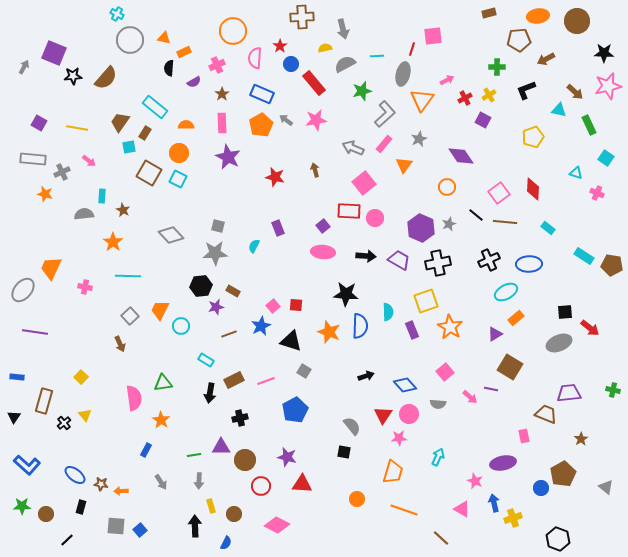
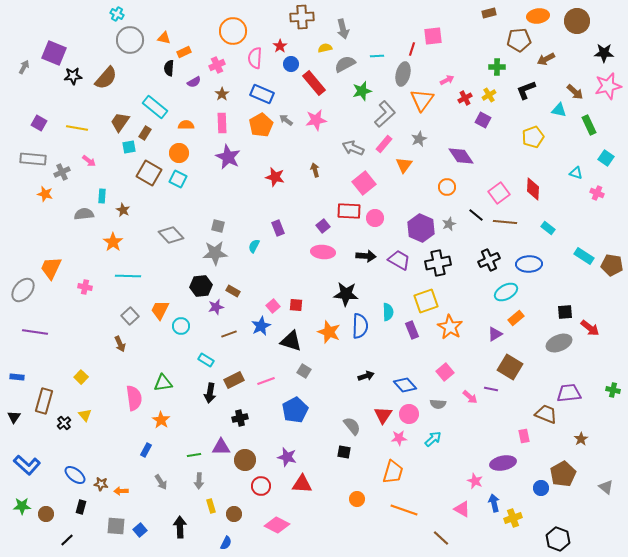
cyan arrow at (438, 457): moved 5 px left, 18 px up; rotated 24 degrees clockwise
black arrow at (195, 526): moved 15 px left, 1 px down
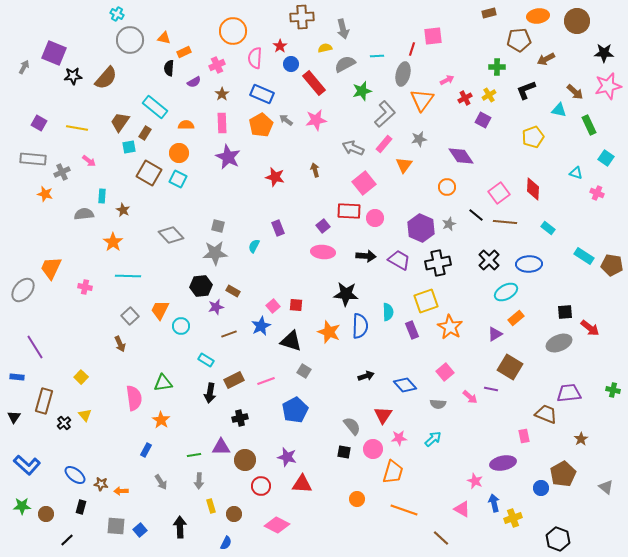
gray star at (419, 139): rotated 14 degrees clockwise
black cross at (489, 260): rotated 20 degrees counterclockwise
purple line at (35, 332): moved 15 px down; rotated 50 degrees clockwise
pink circle at (409, 414): moved 36 px left, 35 px down
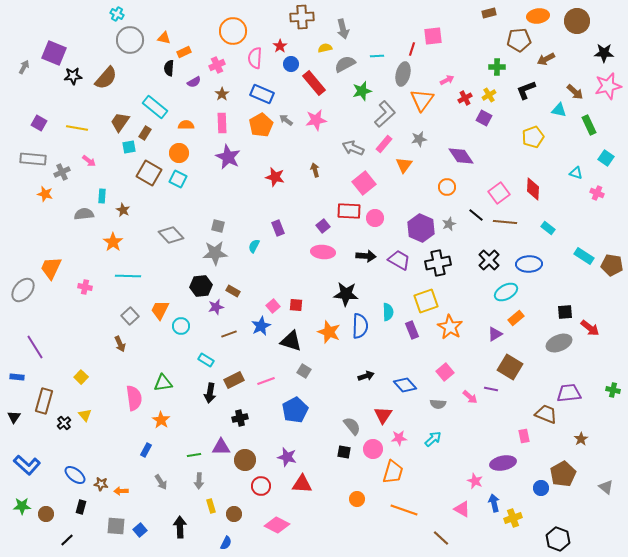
purple square at (483, 120): moved 1 px right, 2 px up
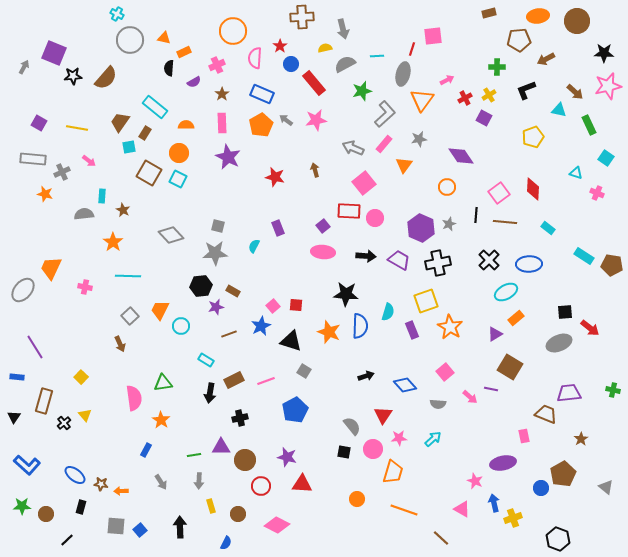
black line at (476, 215): rotated 56 degrees clockwise
cyan semicircle at (388, 312): rotated 18 degrees clockwise
brown circle at (234, 514): moved 4 px right
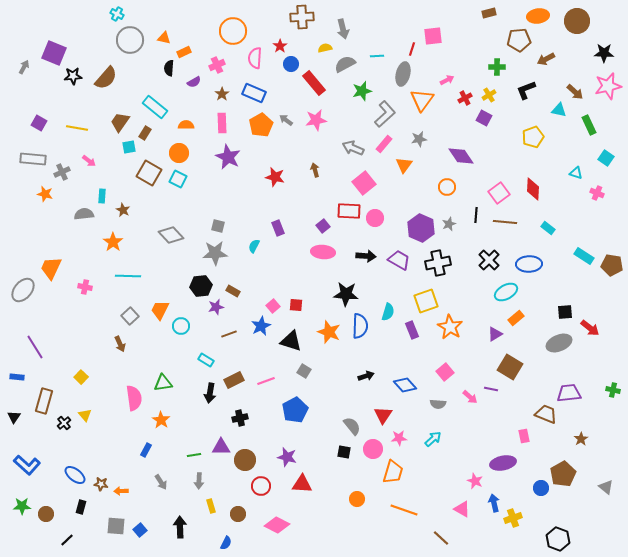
blue rectangle at (262, 94): moved 8 px left, 1 px up
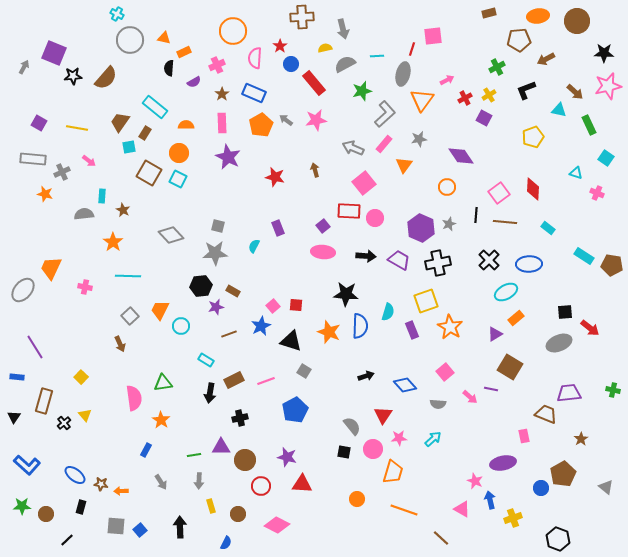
green cross at (497, 67): rotated 28 degrees counterclockwise
blue arrow at (494, 503): moved 4 px left, 3 px up
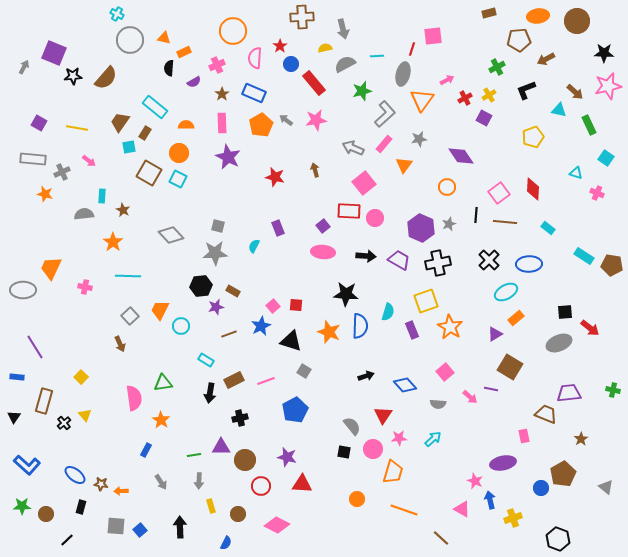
gray ellipse at (23, 290): rotated 50 degrees clockwise
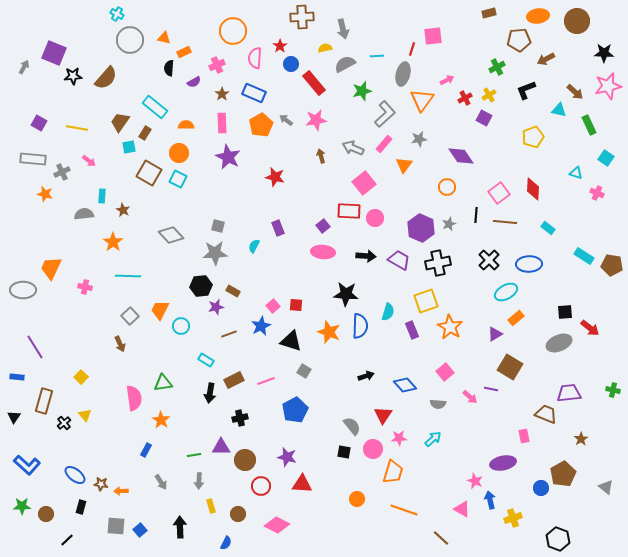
brown arrow at (315, 170): moved 6 px right, 14 px up
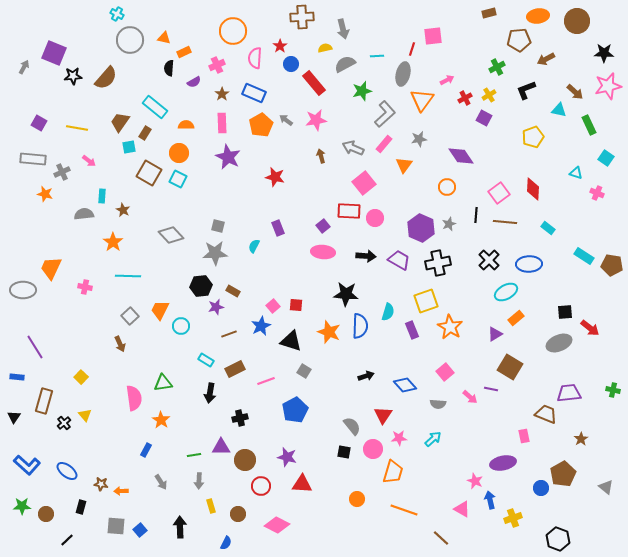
brown rectangle at (234, 380): moved 1 px right, 11 px up
blue ellipse at (75, 475): moved 8 px left, 4 px up
